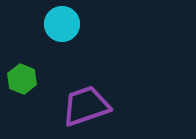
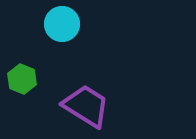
purple trapezoid: rotated 51 degrees clockwise
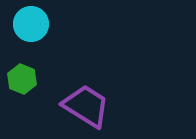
cyan circle: moved 31 px left
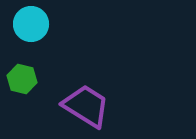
green hexagon: rotated 8 degrees counterclockwise
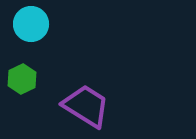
green hexagon: rotated 20 degrees clockwise
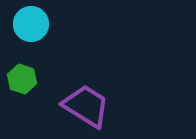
green hexagon: rotated 16 degrees counterclockwise
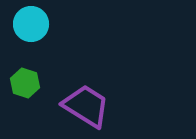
green hexagon: moved 3 px right, 4 px down
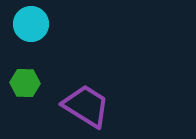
green hexagon: rotated 16 degrees counterclockwise
